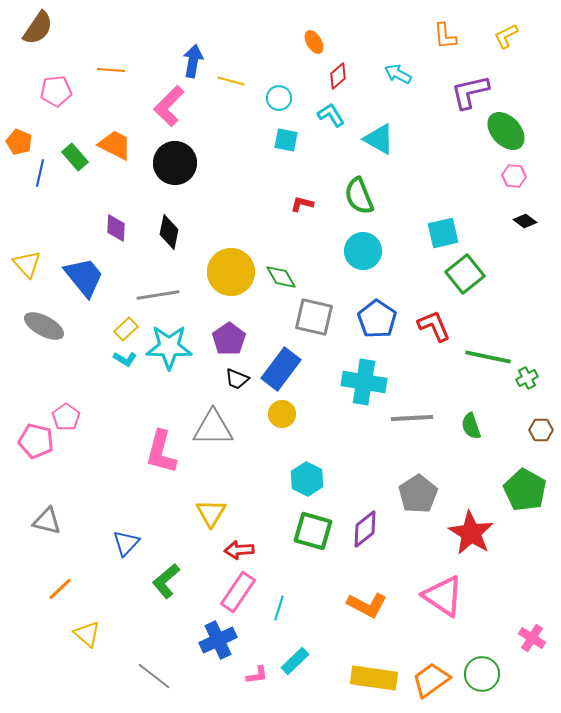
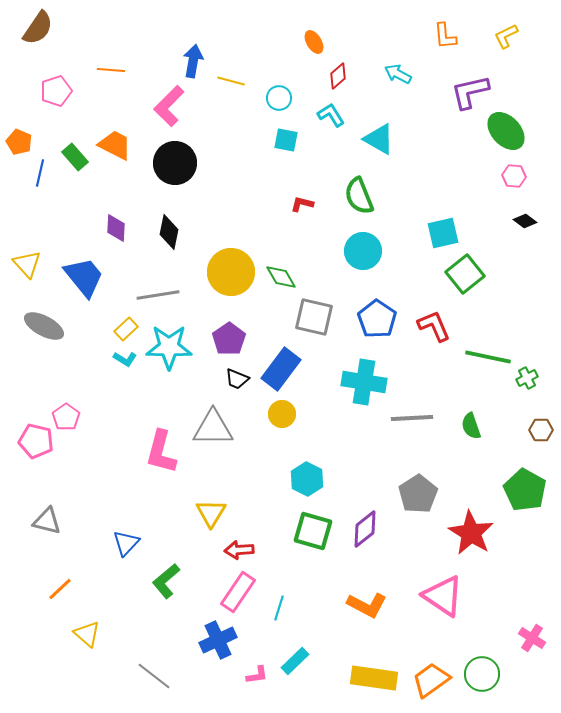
pink pentagon at (56, 91): rotated 12 degrees counterclockwise
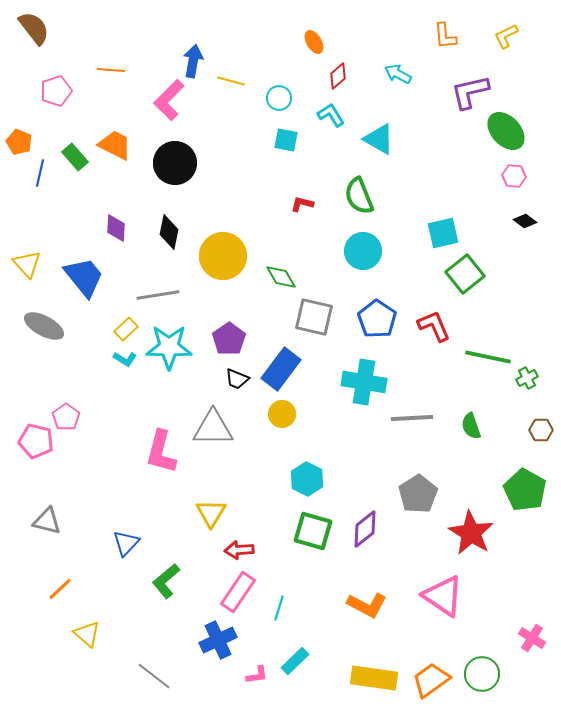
brown semicircle at (38, 28): moved 4 px left; rotated 72 degrees counterclockwise
pink L-shape at (169, 106): moved 6 px up
yellow circle at (231, 272): moved 8 px left, 16 px up
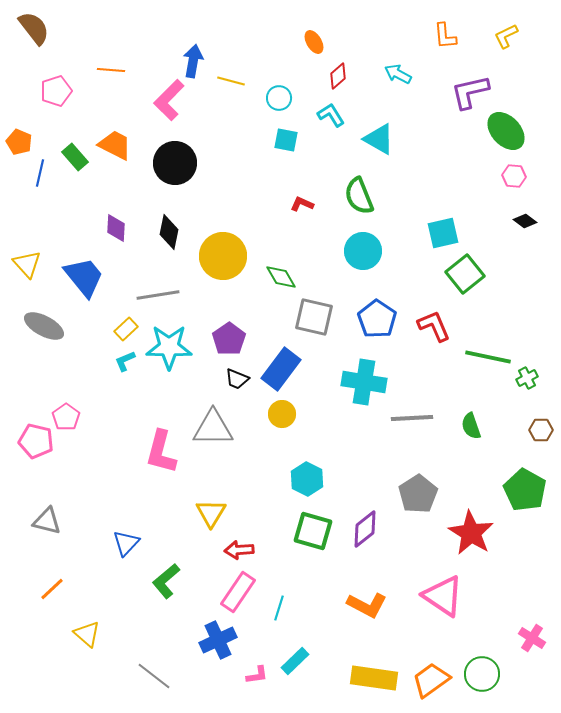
red L-shape at (302, 204): rotated 10 degrees clockwise
cyan L-shape at (125, 359): moved 2 px down; rotated 125 degrees clockwise
orange line at (60, 589): moved 8 px left
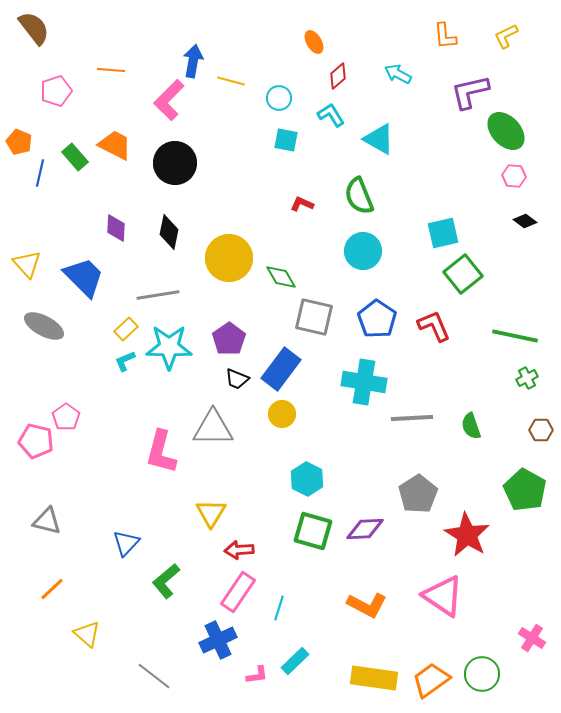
yellow circle at (223, 256): moved 6 px right, 2 px down
green square at (465, 274): moved 2 px left
blue trapezoid at (84, 277): rotated 6 degrees counterclockwise
green line at (488, 357): moved 27 px right, 21 px up
purple diamond at (365, 529): rotated 36 degrees clockwise
red star at (471, 533): moved 4 px left, 2 px down
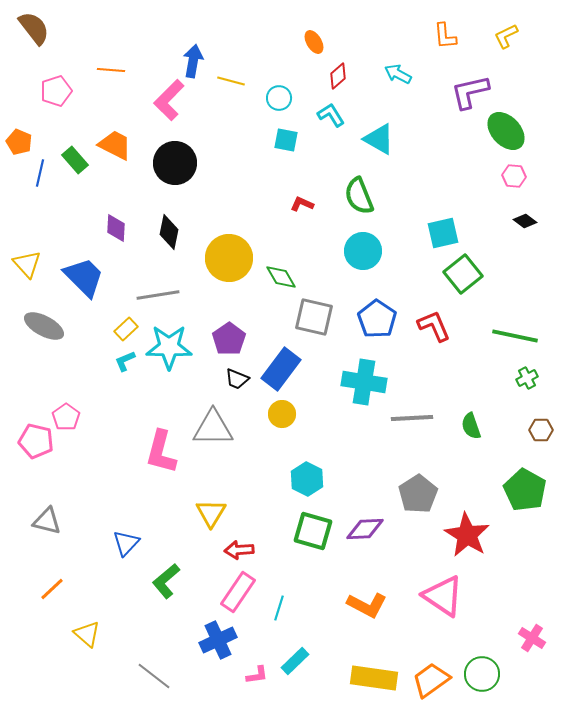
green rectangle at (75, 157): moved 3 px down
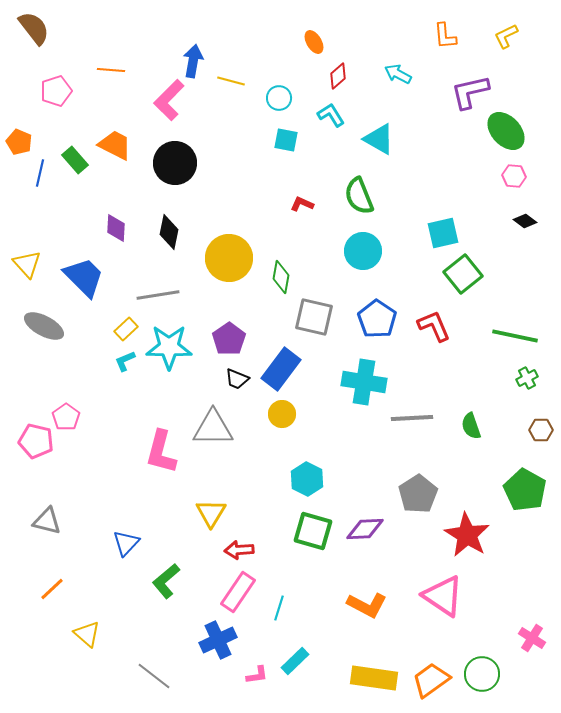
green diamond at (281, 277): rotated 40 degrees clockwise
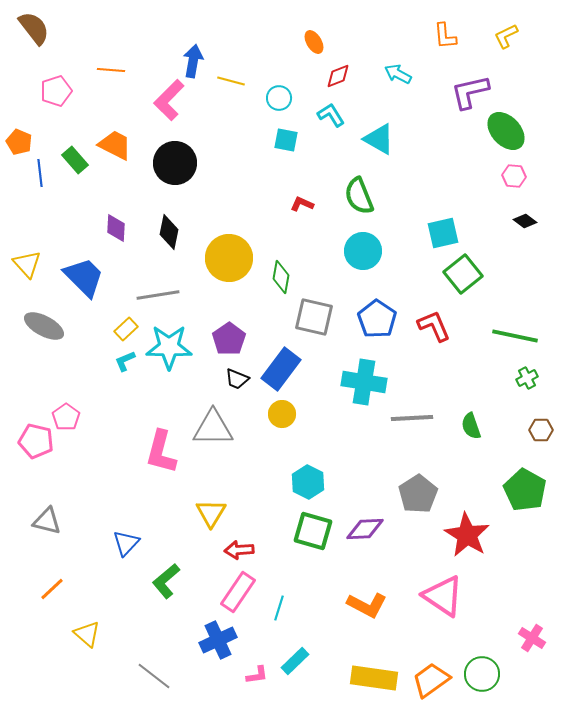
red diamond at (338, 76): rotated 20 degrees clockwise
blue line at (40, 173): rotated 20 degrees counterclockwise
cyan hexagon at (307, 479): moved 1 px right, 3 px down
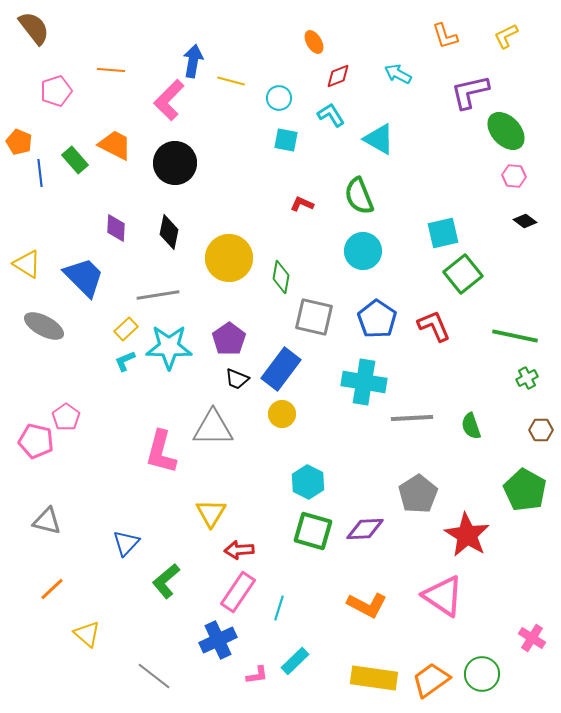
orange L-shape at (445, 36): rotated 12 degrees counterclockwise
yellow triangle at (27, 264): rotated 16 degrees counterclockwise
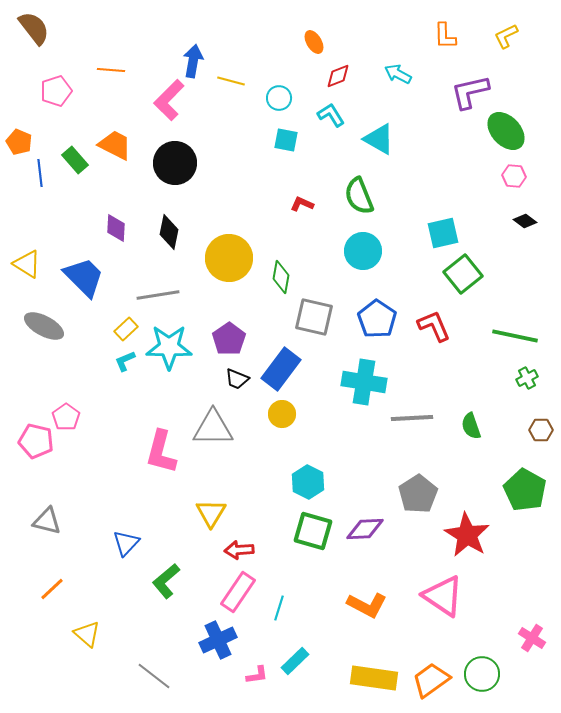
orange L-shape at (445, 36): rotated 16 degrees clockwise
